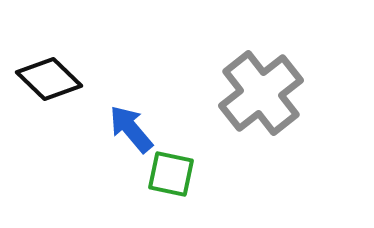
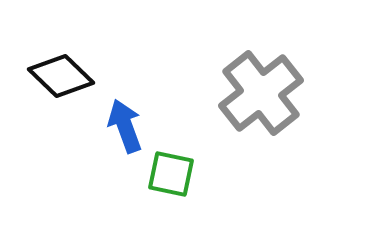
black diamond: moved 12 px right, 3 px up
blue arrow: moved 6 px left, 3 px up; rotated 20 degrees clockwise
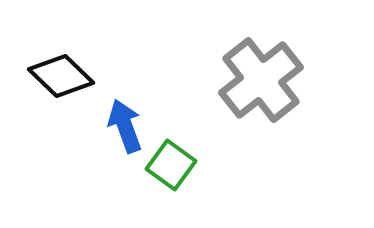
gray cross: moved 13 px up
green square: moved 9 px up; rotated 24 degrees clockwise
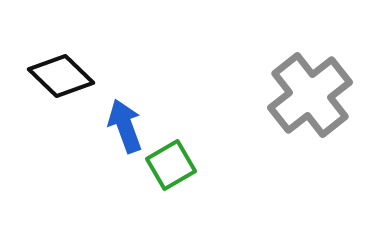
gray cross: moved 49 px right, 15 px down
green square: rotated 24 degrees clockwise
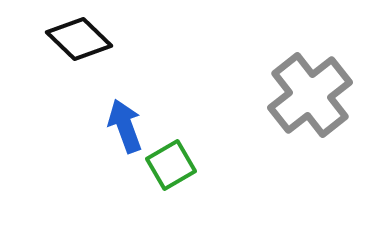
black diamond: moved 18 px right, 37 px up
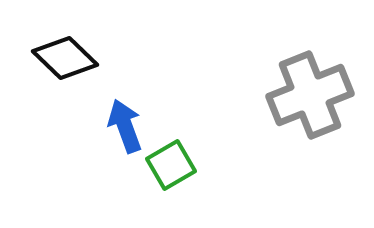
black diamond: moved 14 px left, 19 px down
gray cross: rotated 16 degrees clockwise
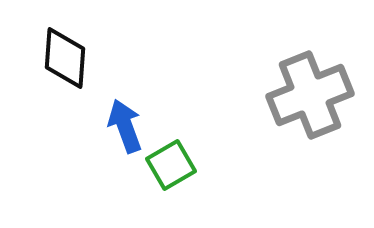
black diamond: rotated 50 degrees clockwise
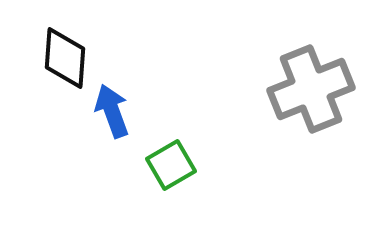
gray cross: moved 1 px right, 6 px up
blue arrow: moved 13 px left, 15 px up
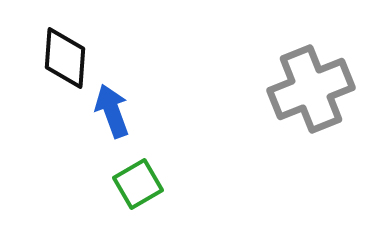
green square: moved 33 px left, 19 px down
